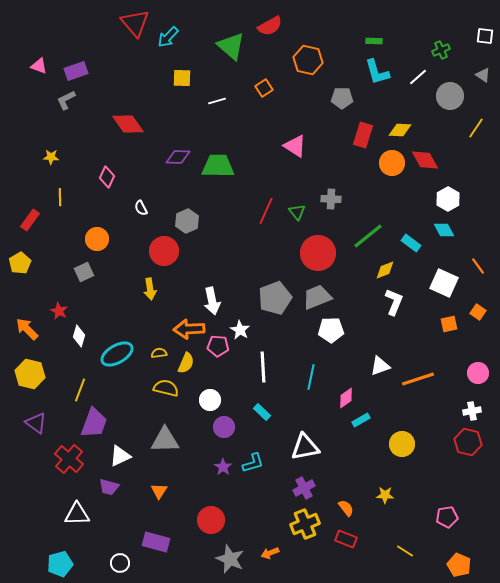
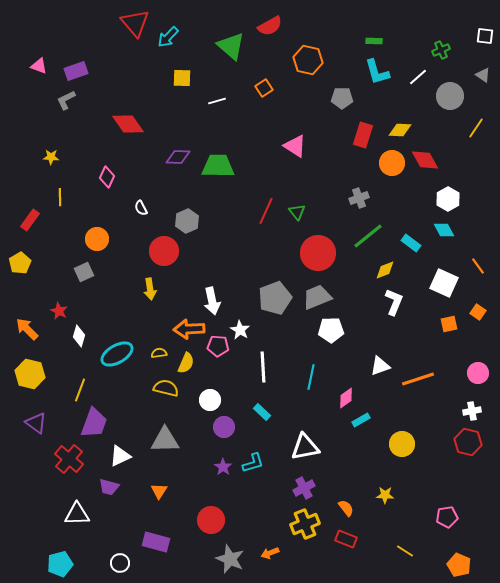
gray cross at (331, 199): moved 28 px right, 1 px up; rotated 24 degrees counterclockwise
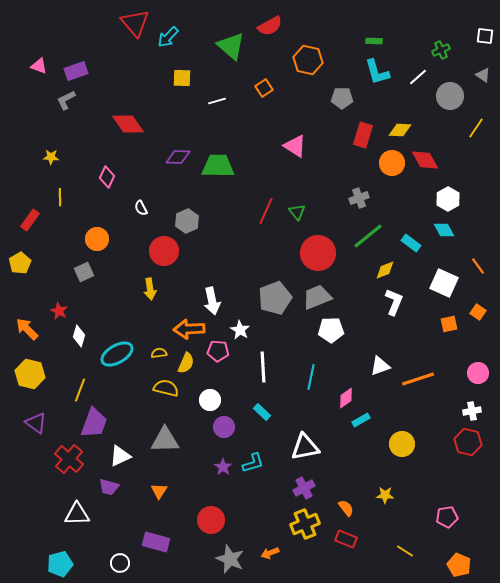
pink pentagon at (218, 346): moved 5 px down
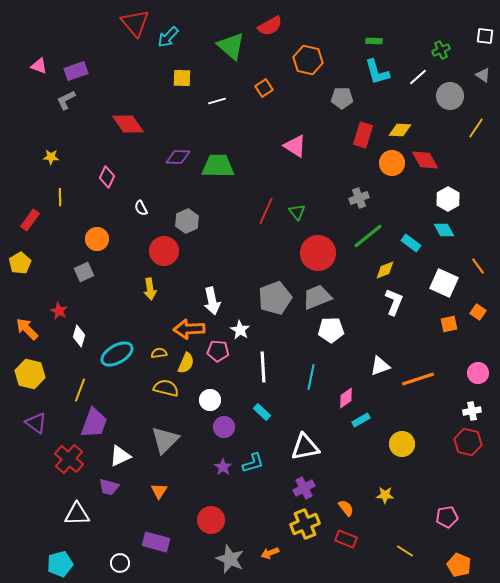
gray triangle at (165, 440): rotated 44 degrees counterclockwise
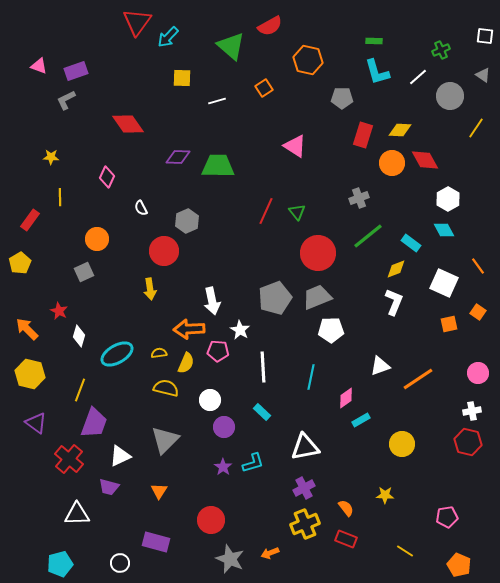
red triangle at (135, 23): moved 2 px right, 1 px up; rotated 16 degrees clockwise
yellow diamond at (385, 270): moved 11 px right, 1 px up
orange line at (418, 379): rotated 16 degrees counterclockwise
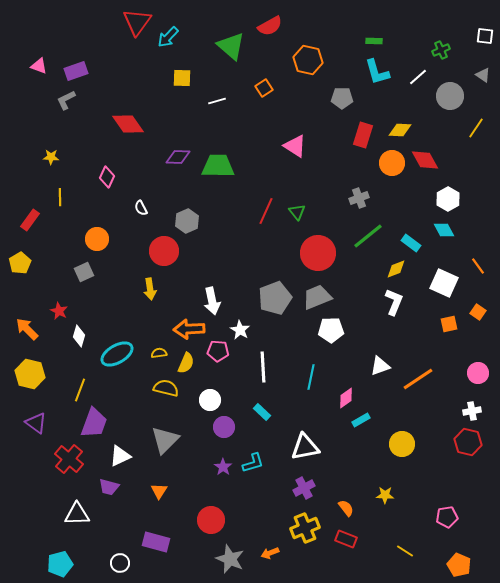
yellow cross at (305, 524): moved 4 px down
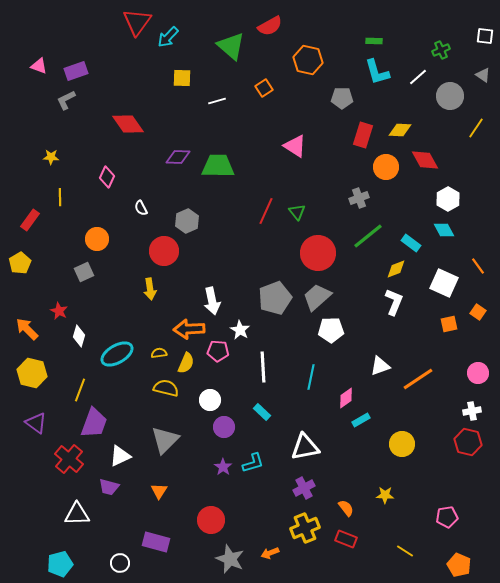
orange circle at (392, 163): moved 6 px left, 4 px down
gray trapezoid at (317, 297): rotated 20 degrees counterclockwise
yellow hexagon at (30, 374): moved 2 px right, 1 px up
